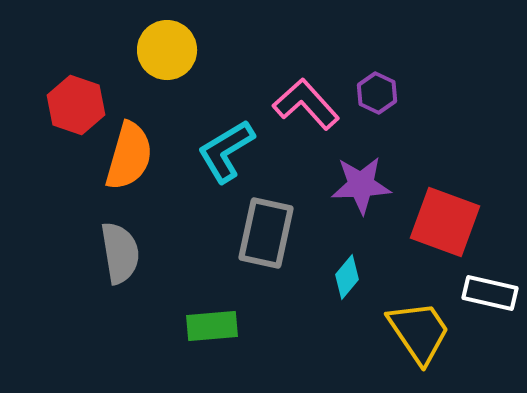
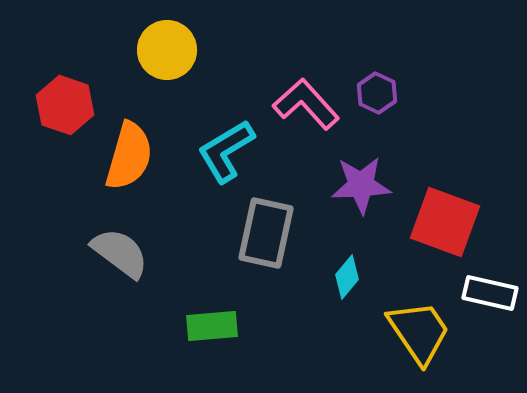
red hexagon: moved 11 px left
gray semicircle: rotated 44 degrees counterclockwise
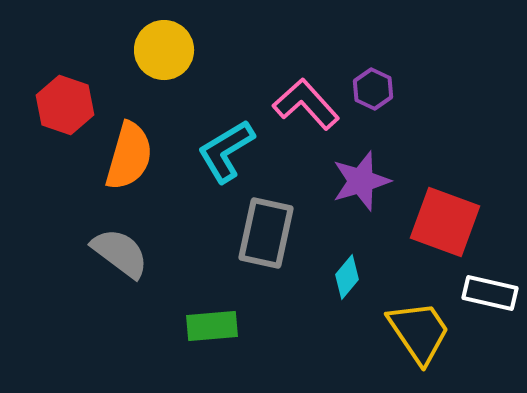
yellow circle: moved 3 px left
purple hexagon: moved 4 px left, 4 px up
purple star: moved 4 px up; rotated 14 degrees counterclockwise
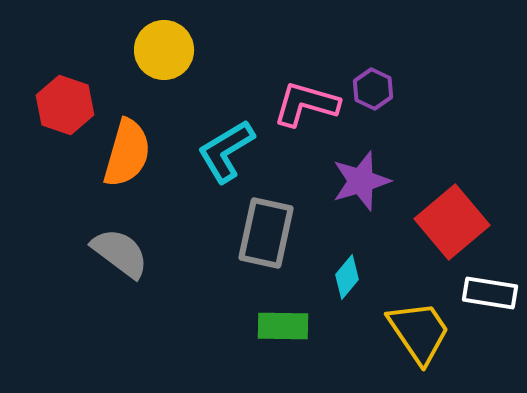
pink L-shape: rotated 32 degrees counterclockwise
orange semicircle: moved 2 px left, 3 px up
red square: moved 7 px right; rotated 30 degrees clockwise
white rectangle: rotated 4 degrees counterclockwise
green rectangle: moved 71 px right; rotated 6 degrees clockwise
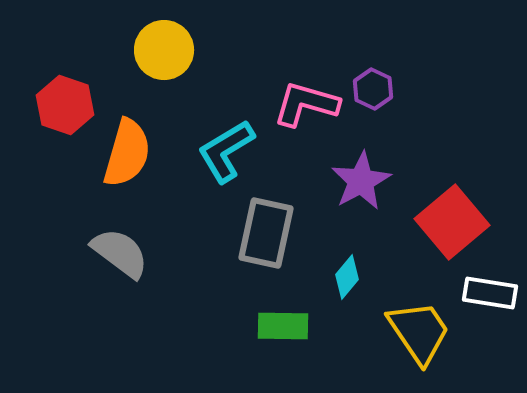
purple star: rotated 12 degrees counterclockwise
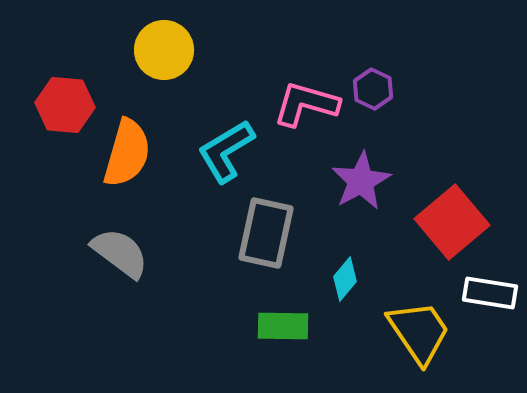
red hexagon: rotated 14 degrees counterclockwise
cyan diamond: moved 2 px left, 2 px down
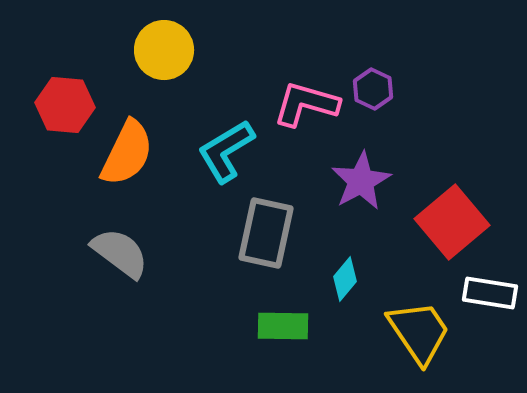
orange semicircle: rotated 10 degrees clockwise
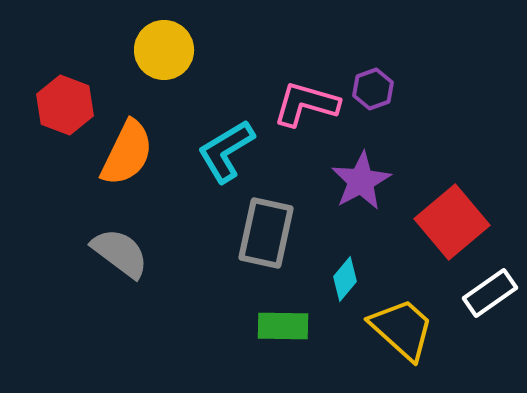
purple hexagon: rotated 15 degrees clockwise
red hexagon: rotated 16 degrees clockwise
white rectangle: rotated 44 degrees counterclockwise
yellow trapezoid: moved 17 px left, 3 px up; rotated 14 degrees counterclockwise
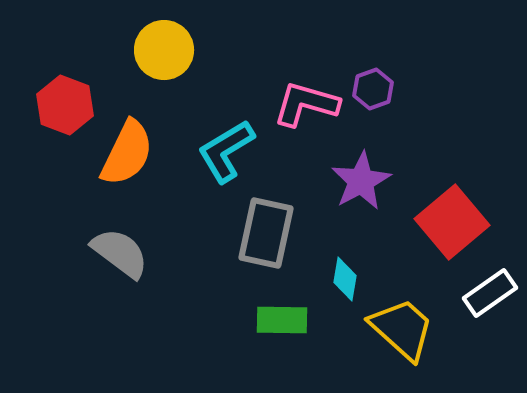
cyan diamond: rotated 30 degrees counterclockwise
green rectangle: moved 1 px left, 6 px up
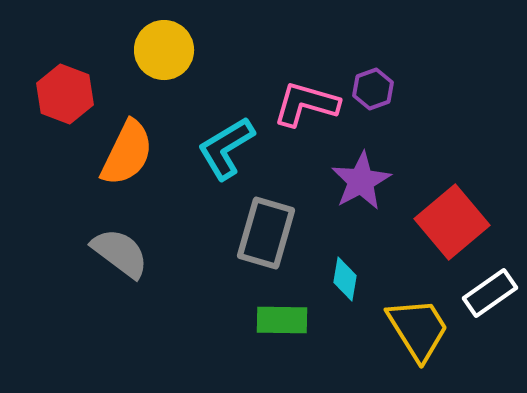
red hexagon: moved 11 px up
cyan L-shape: moved 3 px up
gray rectangle: rotated 4 degrees clockwise
yellow trapezoid: moved 16 px right; rotated 16 degrees clockwise
